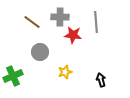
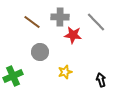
gray line: rotated 40 degrees counterclockwise
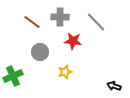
red star: moved 6 px down
black arrow: moved 13 px right, 6 px down; rotated 56 degrees counterclockwise
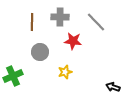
brown line: rotated 54 degrees clockwise
black arrow: moved 1 px left, 1 px down
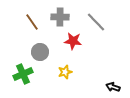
brown line: rotated 36 degrees counterclockwise
green cross: moved 10 px right, 2 px up
